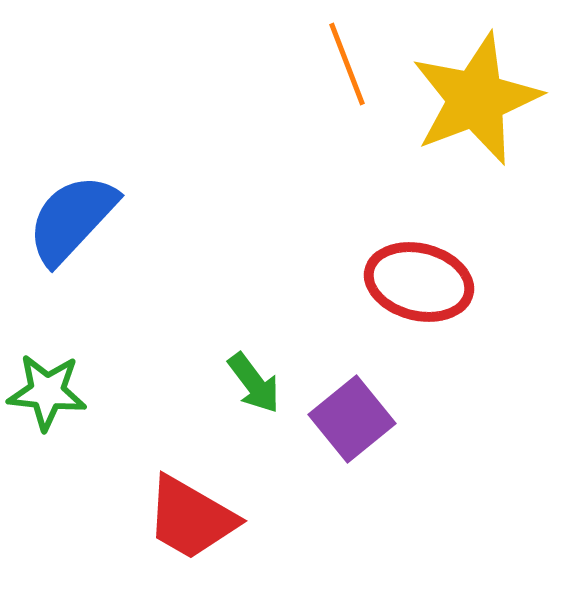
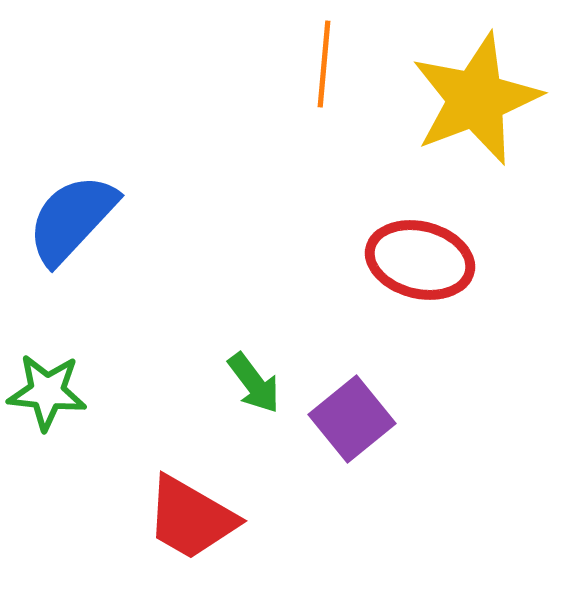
orange line: moved 23 px left; rotated 26 degrees clockwise
red ellipse: moved 1 px right, 22 px up
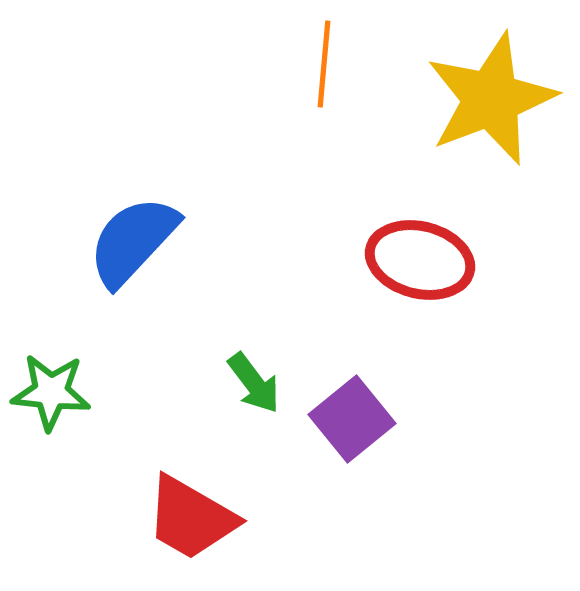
yellow star: moved 15 px right
blue semicircle: moved 61 px right, 22 px down
green star: moved 4 px right
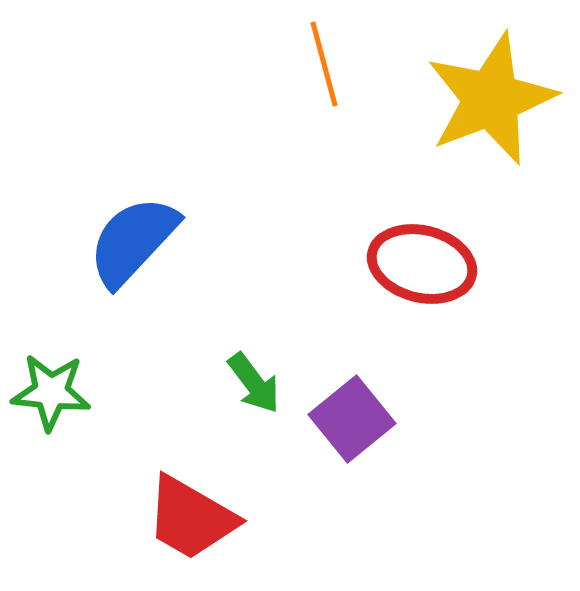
orange line: rotated 20 degrees counterclockwise
red ellipse: moved 2 px right, 4 px down
